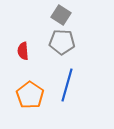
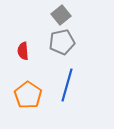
gray square: rotated 18 degrees clockwise
gray pentagon: rotated 15 degrees counterclockwise
orange pentagon: moved 2 px left
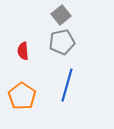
orange pentagon: moved 6 px left, 1 px down
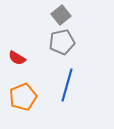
red semicircle: moved 6 px left, 7 px down; rotated 54 degrees counterclockwise
orange pentagon: moved 1 px right, 1 px down; rotated 16 degrees clockwise
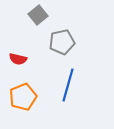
gray square: moved 23 px left
red semicircle: moved 1 px right, 1 px down; rotated 18 degrees counterclockwise
blue line: moved 1 px right
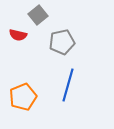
red semicircle: moved 24 px up
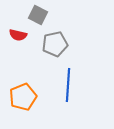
gray square: rotated 24 degrees counterclockwise
gray pentagon: moved 7 px left, 2 px down
blue line: rotated 12 degrees counterclockwise
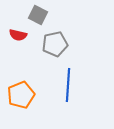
orange pentagon: moved 2 px left, 2 px up
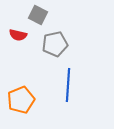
orange pentagon: moved 5 px down
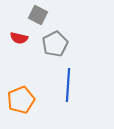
red semicircle: moved 1 px right, 3 px down
gray pentagon: rotated 15 degrees counterclockwise
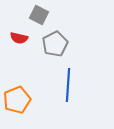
gray square: moved 1 px right
orange pentagon: moved 4 px left
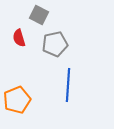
red semicircle: rotated 60 degrees clockwise
gray pentagon: rotated 15 degrees clockwise
